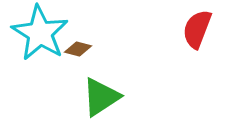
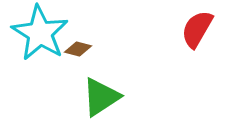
red semicircle: rotated 9 degrees clockwise
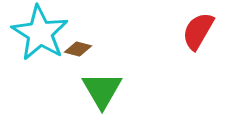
red semicircle: moved 1 px right, 2 px down
green triangle: moved 1 px right, 7 px up; rotated 27 degrees counterclockwise
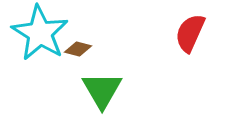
red semicircle: moved 8 px left, 2 px down; rotated 6 degrees counterclockwise
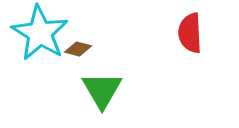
red semicircle: rotated 27 degrees counterclockwise
